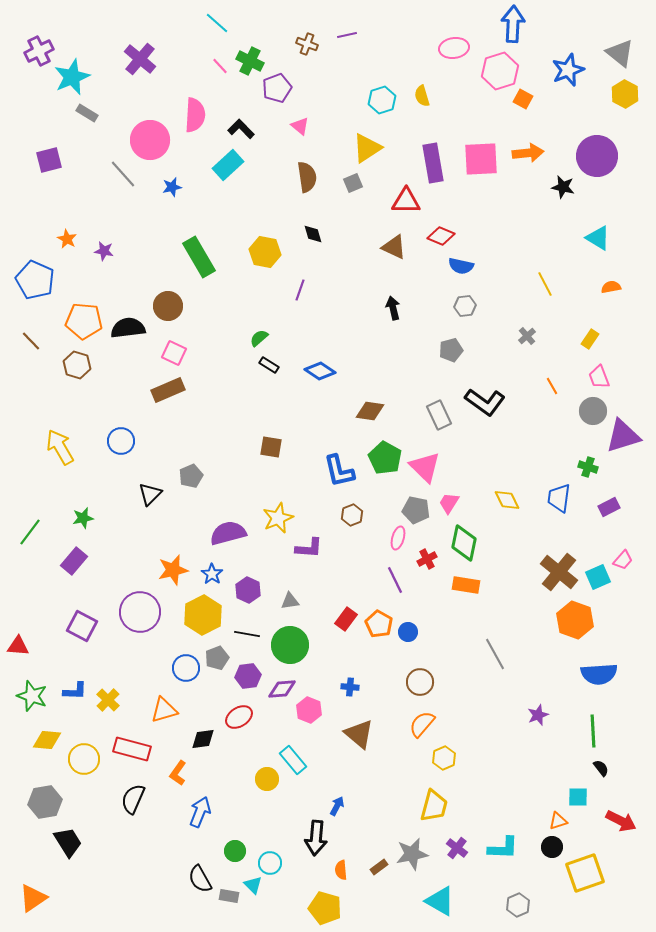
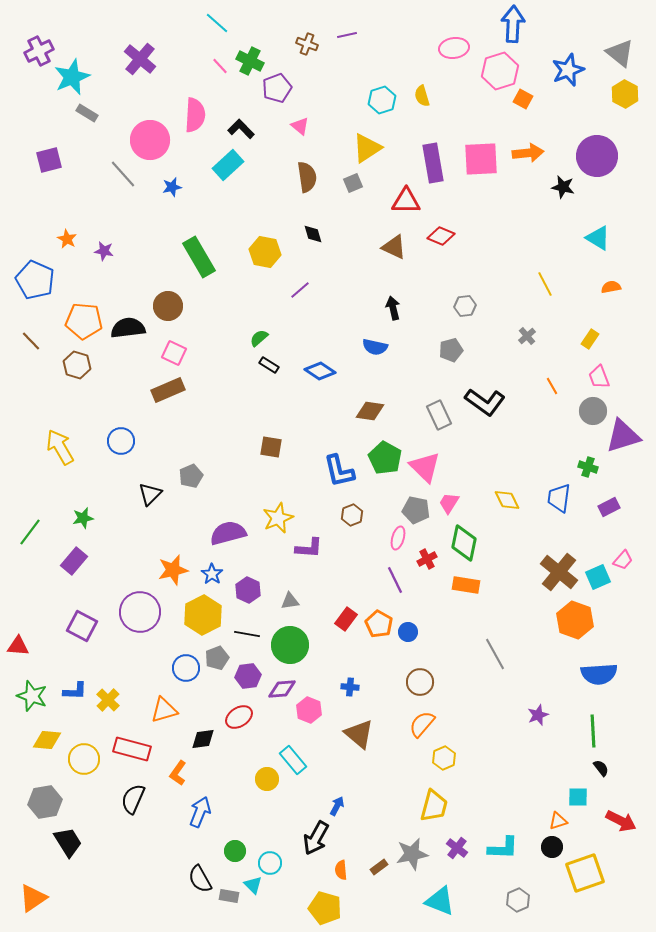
blue semicircle at (461, 266): moved 86 px left, 81 px down
purple line at (300, 290): rotated 30 degrees clockwise
black arrow at (316, 838): rotated 24 degrees clockwise
cyan triangle at (440, 901): rotated 8 degrees counterclockwise
gray hexagon at (518, 905): moved 5 px up
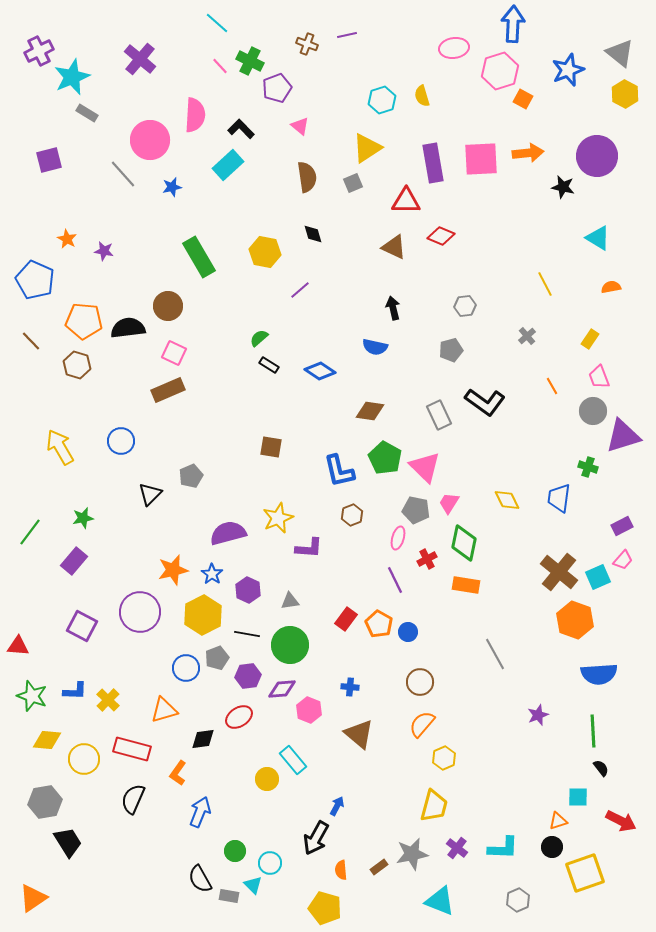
purple rectangle at (609, 507): moved 13 px right, 19 px down
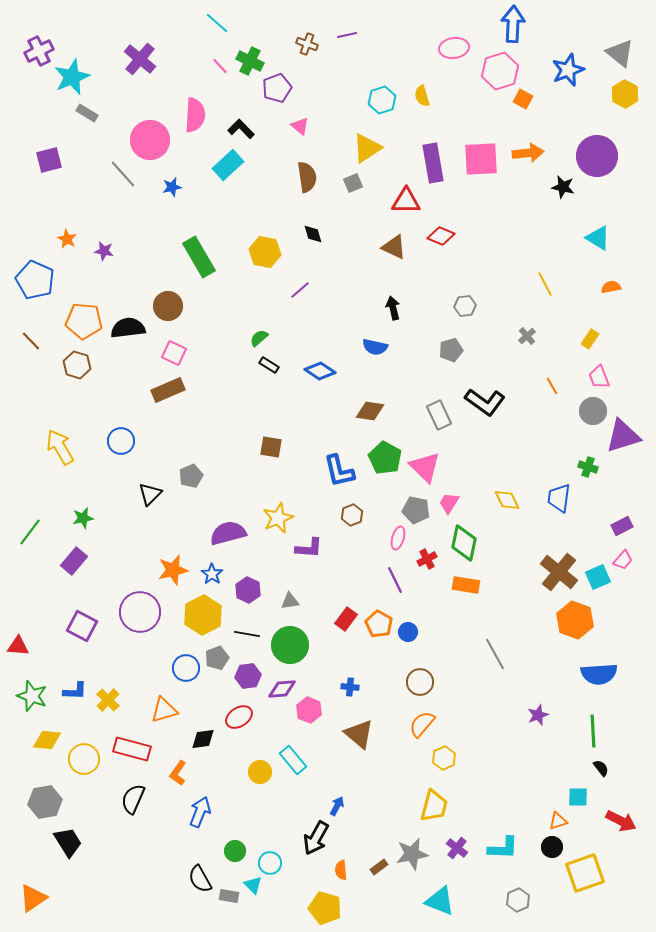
yellow circle at (267, 779): moved 7 px left, 7 px up
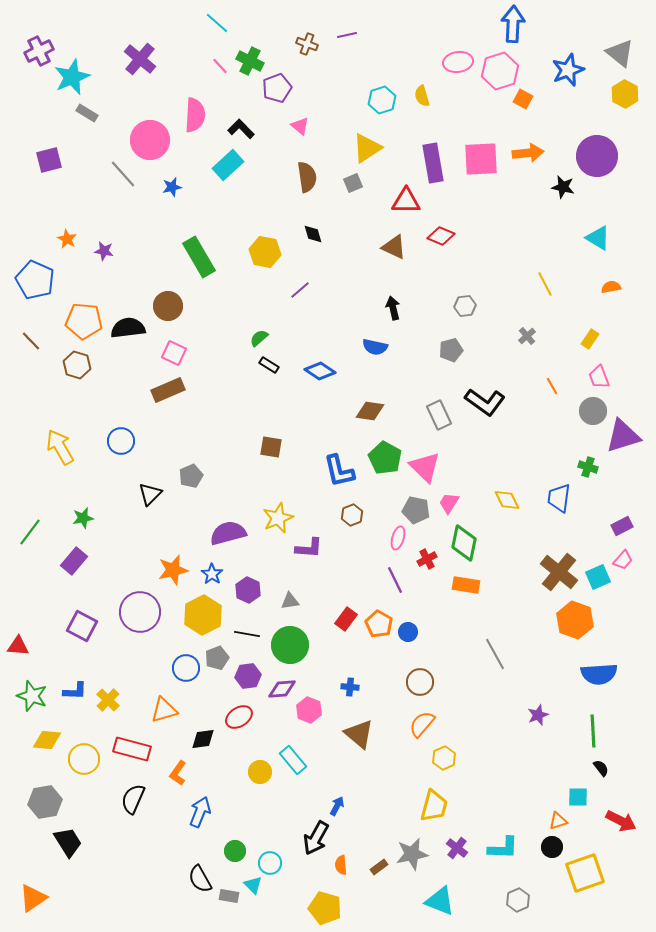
pink ellipse at (454, 48): moved 4 px right, 14 px down
orange semicircle at (341, 870): moved 5 px up
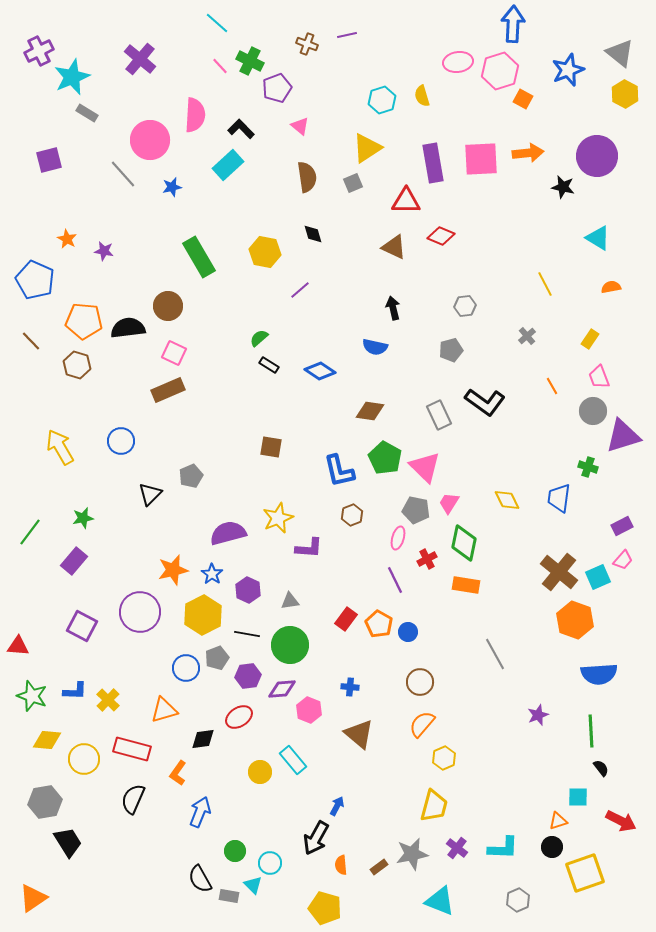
green line at (593, 731): moved 2 px left
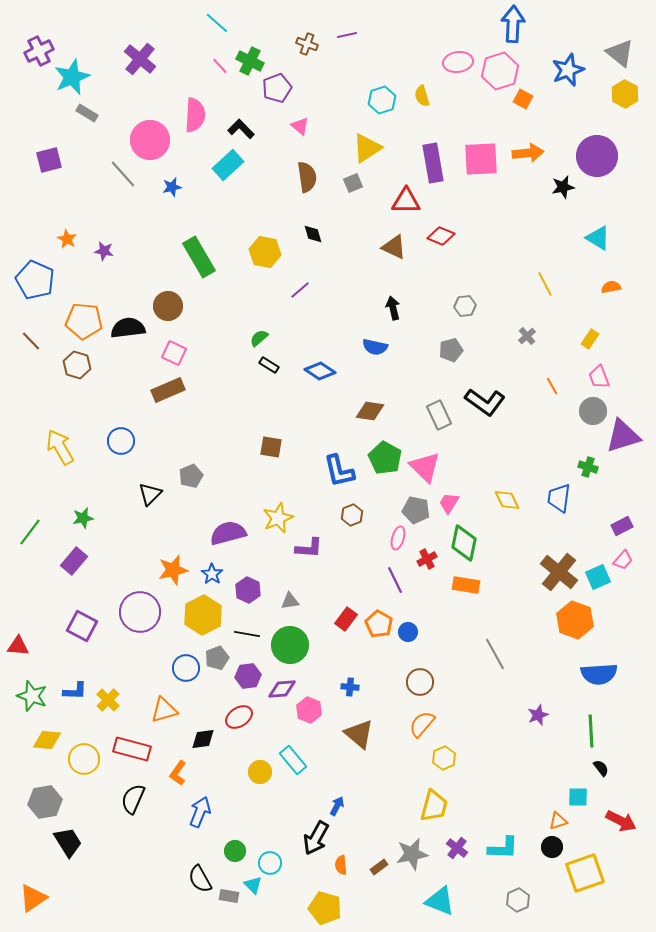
black star at (563, 187): rotated 25 degrees counterclockwise
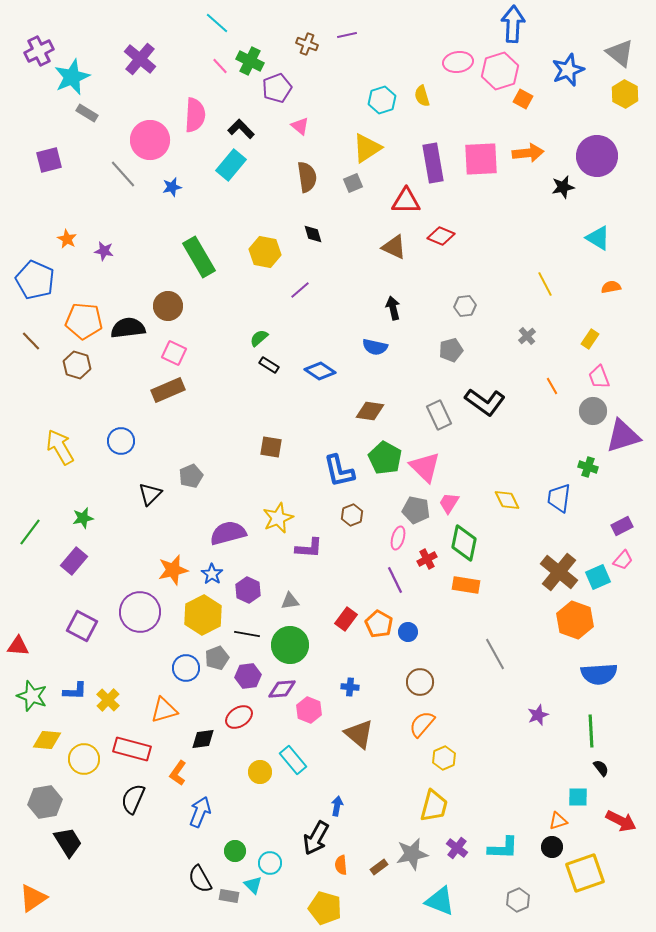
cyan rectangle at (228, 165): moved 3 px right; rotated 8 degrees counterclockwise
blue arrow at (337, 806): rotated 18 degrees counterclockwise
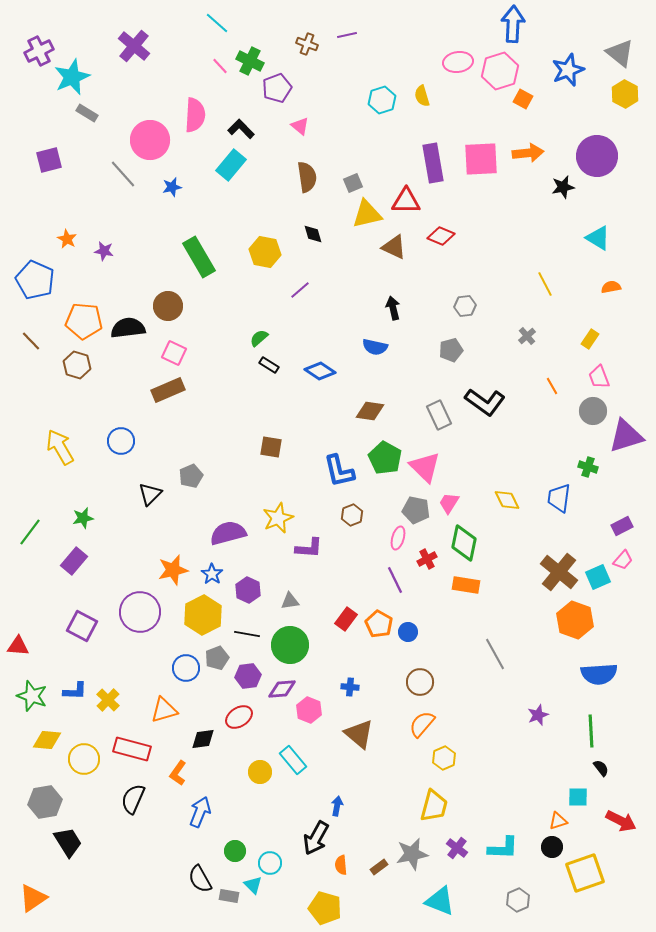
purple cross at (140, 59): moved 6 px left, 13 px up
yellow triangle at (367, 148): moved 66 px down; rotated 20 degrees clockwise
purple triangle at (623, 436): moved 3 px right
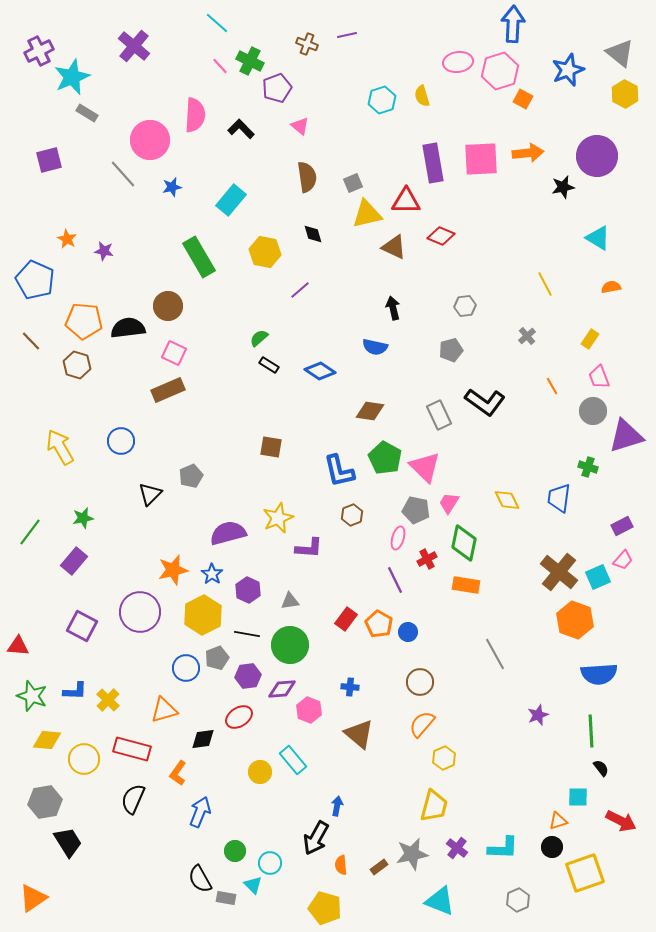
cyan rectangle at (231, 165): moved 35 px down
gray rectangle at (229, 896): moved 3 px left, 2 px down
